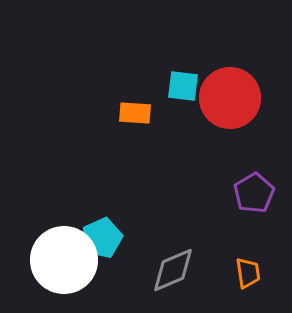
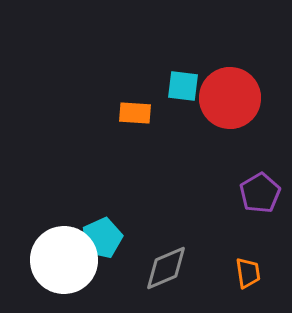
purple pentagon: moved 6 px right
gray diamond: moved 7 px left, 2 px up
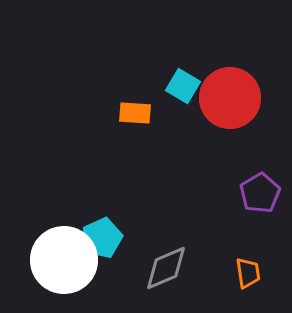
cyan square: rotated 24 degrees clockwise
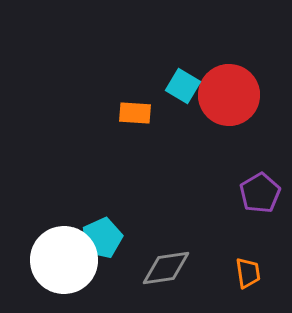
red circle: moved 1 px left, 3 px up
gray diamond: rotated 15 degrees clockwise
